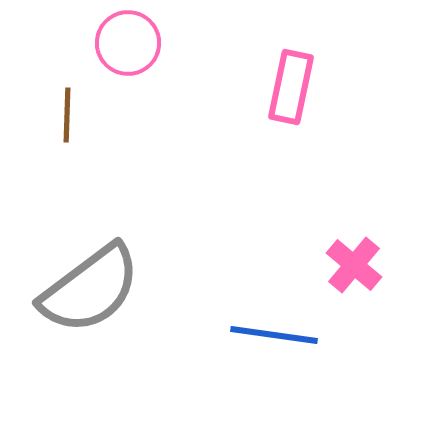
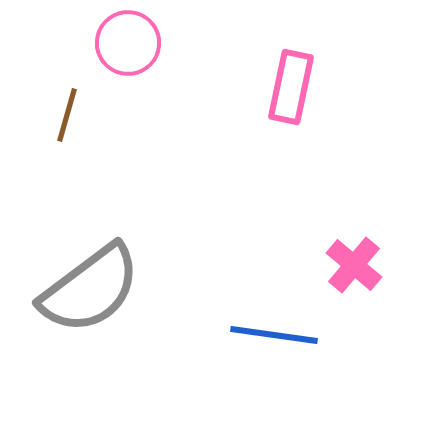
brown line: rotated 14 degrees clockwise
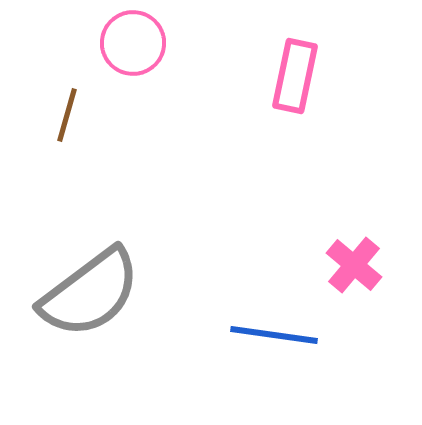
pink circle: moved 5 px right
pink rectangle: moved 4 px right, 11 px up
gray semicircle: moved 4 px down
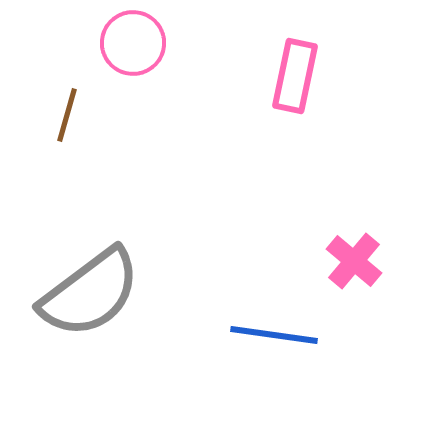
pink cross: moved 4 px up
